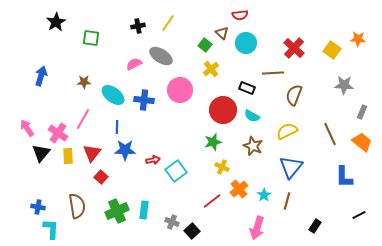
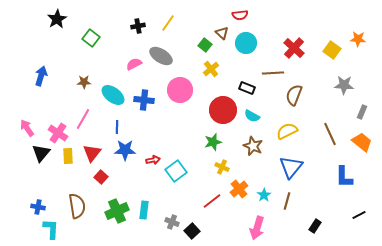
black star at (56, 22): moved 1 px right, 3 px up
green square at (91, 38): rotated 30 degrees clockwise
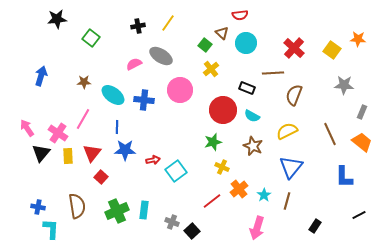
black star at (57, 19): rotated 24 degrees clockwise
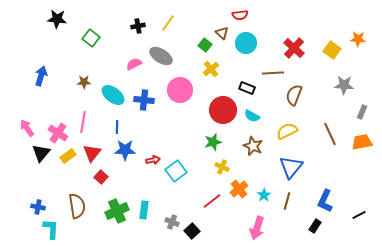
black star at (57, 19): rotated 12 degrees clockwise
pink line at (83, 119): moved 3 px down; rotated 20 degrees counterclockwise
orange trapezoid at (362, 142): rotated 50 degrees counterclockwise
yellow rectangle at (68, 156): rotated 56 degrees clockwise
blue L-shape at (344, 177): moved 19 px left, 24 px down; rotated 25 degrees clockwise
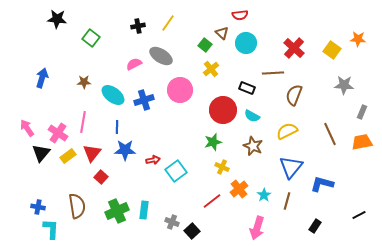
blue arrow at (41, 76): moved 1 px right, 2 px down
blue cross at (144, 100): rotated 24 degrees counterclockwise
blue L-shape at (325, 201): moved 3 px left, 17 px up; rotated 80 degrees clockwise
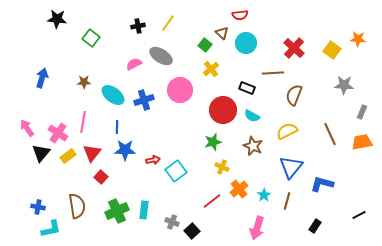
cyan L-shape at (51, 229): rotated 75 degrees clockwise
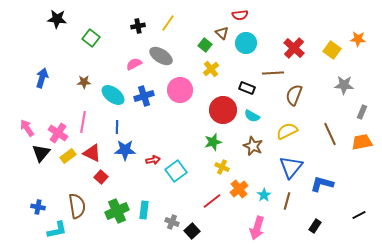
blue cross at (144, 100): moved 4 px up
red triangle at (92, 153): rotated 42 degrees counterclockwise
cyan L-shape at (51, 229): moved 6 px right, 1 px down
